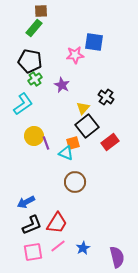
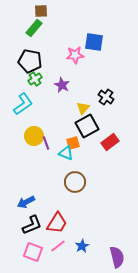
black square: rotated 10 degrees clockwise
blue star: moved 1 px left, 2 px up
pink square: rotated 30 degrees clockwise
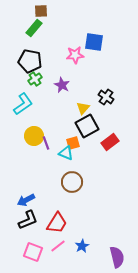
brown circle: moved 3 px left
blue arrow: moved 2 px up
black L-shape: moved 4 px left, 5 px up
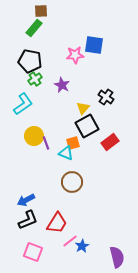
blue square: moved 3 px down
pink line: moved 12 px right, 5 px up
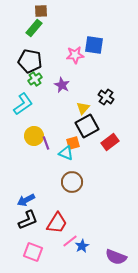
purple semicircle: moved 1 px left; rotated 125 degrees clockwise
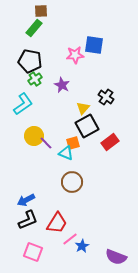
purple line: rotated 24 degrees counterclockwise
pink line: moved 2 px up
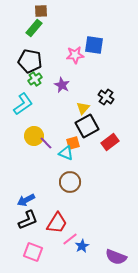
brown circle: moved 2 px left
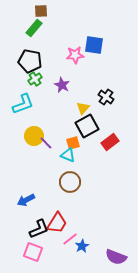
cyan L-shape: rotated 15 degrees clockwise
cyan triangle: moved 2 px right, 2 px down
black L-shape: moved 11 px right, 9 px down
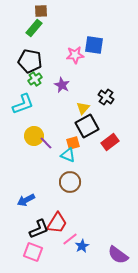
purple semicircle: moved 2 px right, 2 px up; rotated 15 degrees clockwise
